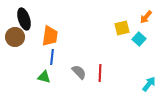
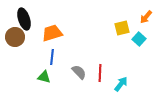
orange trapezoid: moved 2 px right, 3 px up; rotated 115 degrees counterclockwise
cyan arrow: moved 28 px left
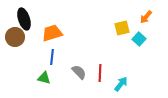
green triangle: moved 1 px down
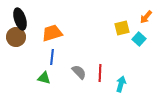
black ellipse: moved 4 px left
brown circle: moved 1 px right
cyan arrow: rotated 21 degrees counterclockwise
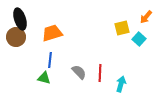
blue line: moved 2 px left, 3 px down
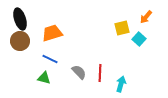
brown circle: moved 4 px right, 4 px down
blue line: moved 1 px up; rotated 70 degrees counterclockwise
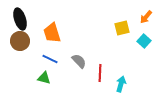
orange trapezoid: rotated 90 degrees counterclockwise
cyan square: moved 5 px right, 2 px down
gray semicircle: moved 11 px up
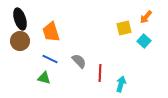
yellow square: moved 2 px right
orange trapezoid: moved 1 px left, 1 px up
